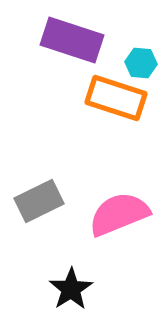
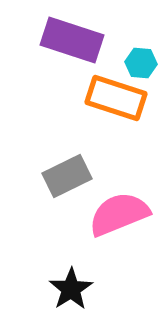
gray rectangle: moved 28 px right, 25 px up
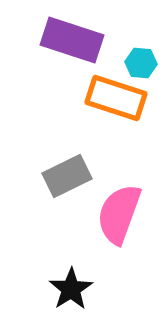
pink semicircle: rotated 48 degrees counterclockwise
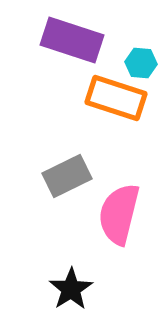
pink semicircle: rotated 6 degrees counterclockwise
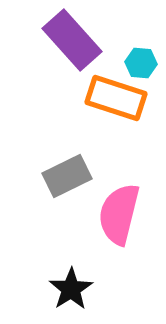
purple rectangle: rotated 30 degrees clockwise
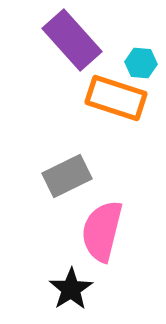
pink semicircle: moved 17 px left, 17 px down
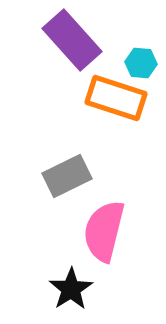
pink semicircle: moved 2 px right
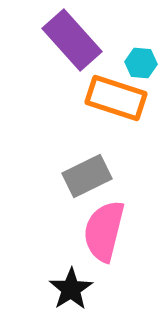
gray rectangle: moved 20 px right
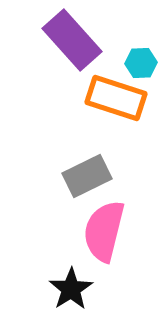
cyan hexagon: rotated 8 degrees counterclockwise
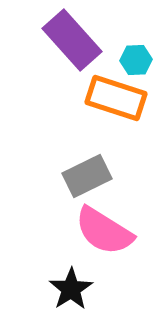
cyan hexagon: moved 5 px left, 3 px up
pink semicircle: rotated 72 degrees counterclockwise
